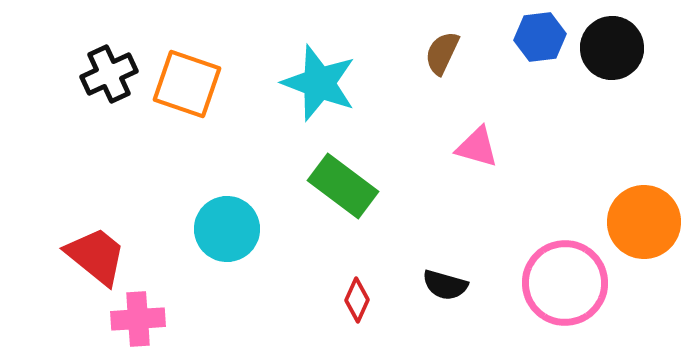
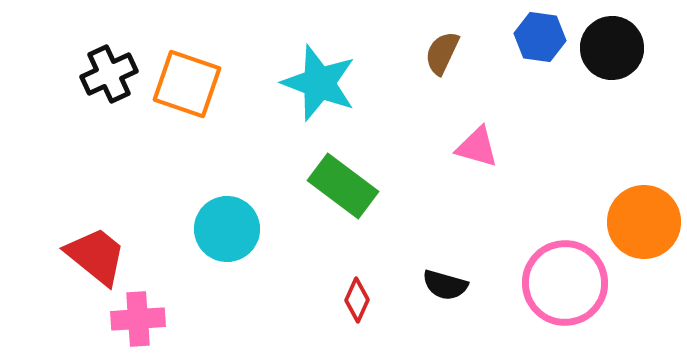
blue hexagon: rotated 15 degrees clockwise
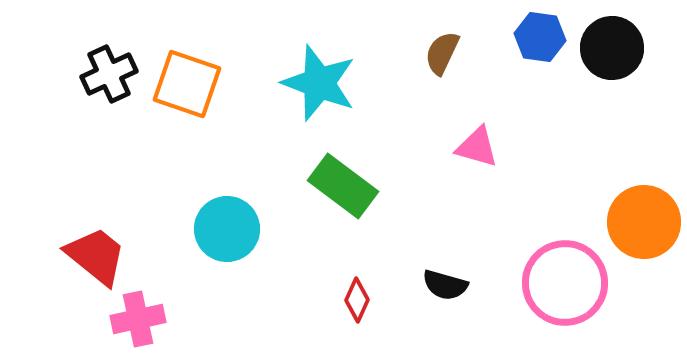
pink cross: rotated 8 degrees counterclockwise
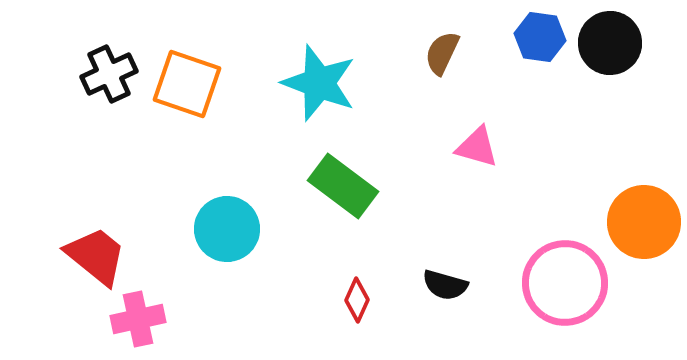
black circle: moved 2 px left, 5 px up
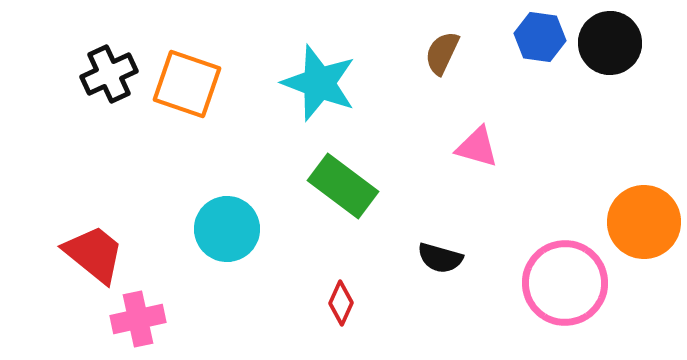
red trapezoid: moved 2 px left, 2 px up
black semicircle: moved 5 px left, 27 px up
red diamond: moved 16 px left, 3 px down
